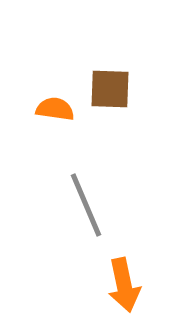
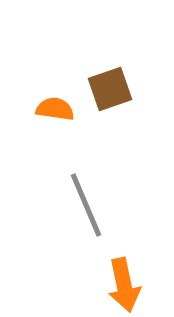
brown square: rotated 21 degrees counterclockwise
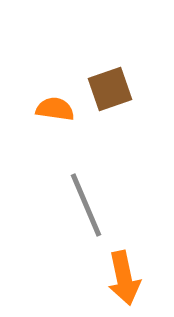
orange arrow: moved 7 px up
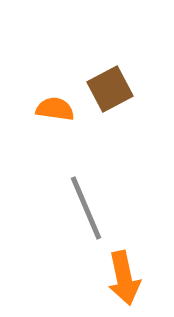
brown square: rotated 9 degrees counterclockwise
gray line: moved 3 px down
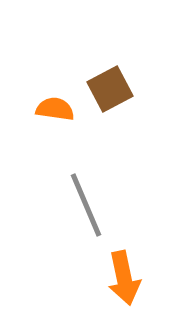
gray line: moved 3 px up
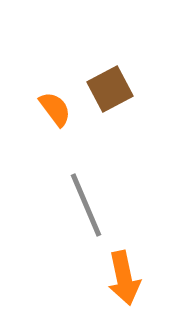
orange semicircle: rotated 45 degrees clockwise
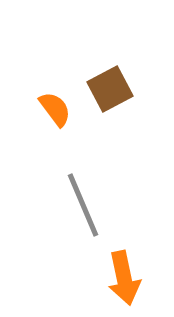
gray line: moved 3 px left
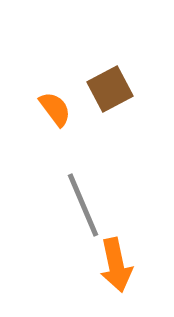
orange arrow: moved 8 px left, 13 px up
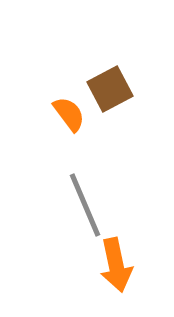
orange semicircle: moved 14 px right, 5 px down
gray line: moved 2 px right
